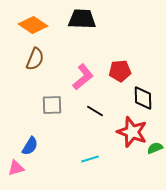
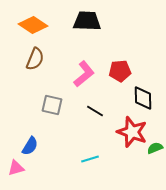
black trapezoid: moved 5 px right, 2 px down
pink L-shape: moved 1 px right, 3 px up
gray square: rotated 15 degrees clockwise
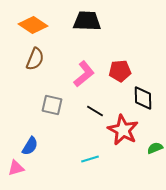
red star: moved 9 px left, 2 px up; rotated 8 degrees clockwise
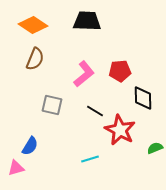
red star: moved 3 px left
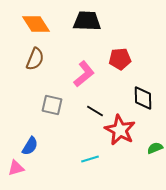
orange diamond: moved 3 px right, 1 px up; rotated 24 degrees clockwise
red pentagon: moved 12 px up
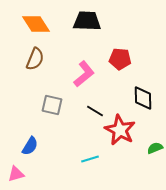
red pentagon: rotated 10 degrees clockwise
pink triangle: moved 6 px down
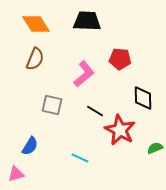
cyan line: moved 10 px left, 1 px up; rotated 42 degrees clockwise
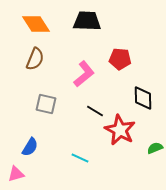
gray square: moved 6 px left, 1 px up
blue semicircle: moved 1 px down
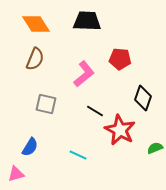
black diamond: rotated 20 degrees clockwise
cyan line: moved 2 px left, 3 px up
